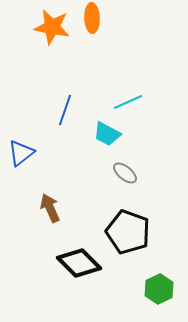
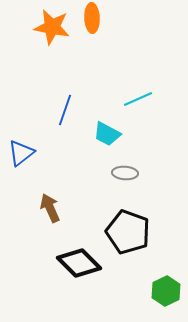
cyan line: moved 10 px right, 3 px up
gray ellipse: rotated 35 degrees counterclockwise
green hexagon: moved 7 px right, 2 px down
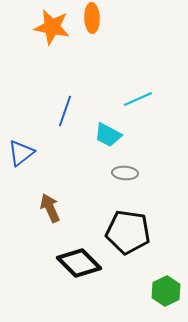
blue line: moved 1 px down
cyan trapezoid: moved 1 px right, 1 px down
black pentagon: rotated 12 degrees counterclockwise
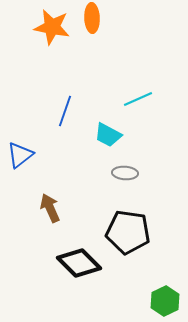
blue triangle: moved 1 px left, 2 px down
green hexagon: moved 1 px left, 10 px down
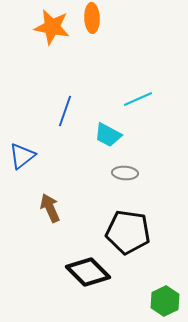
blue triangle: moved 2 px right, 1 px down
black diamond: moved 9 px right, 9 px down
